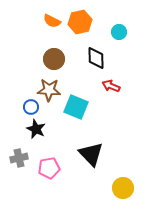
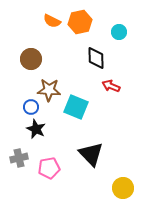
brown circle: moved 23 px left
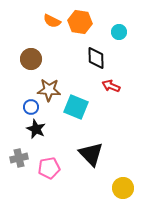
orange hexagon: rotated 20 degrees clockwise
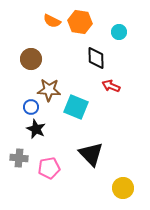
gray cross: rotated 18 degrees clockwise
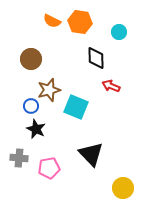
brown star: rotated 20 degrees counterclockwise
blue circle: moved 1 px up
